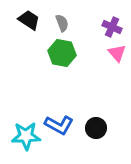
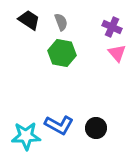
gray semicircle: moved 1 px left, 1 px up
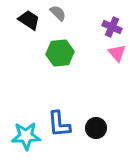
gray semicircle: moved 3 px left, 9 px up; rotated 24 degrees counterclockwise
green hexagon: moved 2 px left; rotated 16 degrees counterclockwise
blue L-shape: moved 1 px up; rotated 56 degrees clockwise
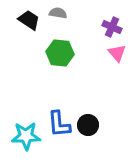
gray semicircle: rotated 36 degrees counterclockwise
green hexagon: rotated 12 degrees clockwise
black circle: moved 8 px left, 3 px up
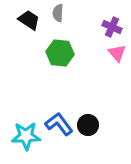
gray semicircle: rotated 96 degrees counterclockwise
blue L-shape: rotated 148 degrees clockwise
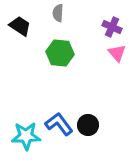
black trapezoid: moved 9 px left, 6 px down
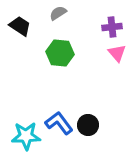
gray semicircle: rotated 54 degrees clockwise
purple cross: rotated 30 degrees counterclockwise
blue L-shape: moved 1 px up
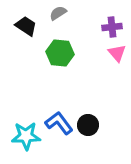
black trapezoid: moved 6 px right
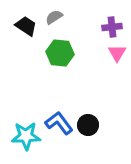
gray semicircle: moved 4 px left, 4 px down
pink triangle: rotated 12 degrees clockwise
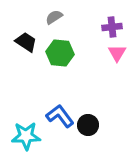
black trapezoid: moved 16 px down
blue L-shape: moved 1 px right, 7 px up
